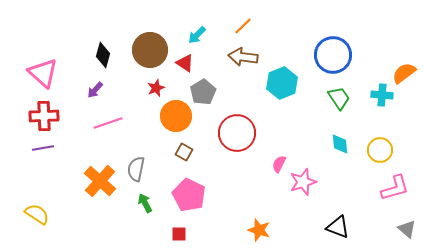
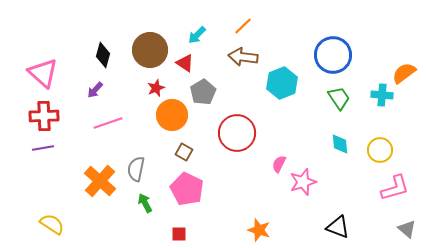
orange circle: moved 4 px left, 1 px up
pink pentagon: moved 2 px left, 6 px up
yellow semicircle: moved 15 px right, 10 px down
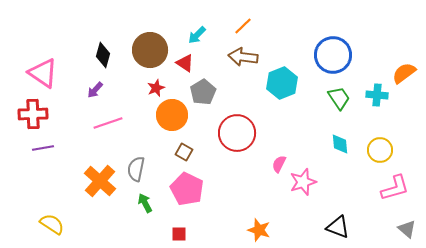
pink triangle: rotated 8 degrees counterclockwise
cyan cross: moved 5 px left
red cross: moved 11 px left, 2 px up
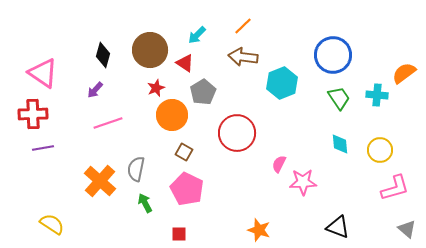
pink star: rotated 16 degrees clockwise
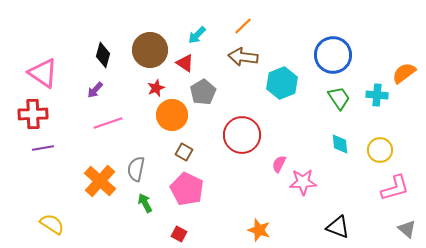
red circle: moved 5 px right, 2 px down
red square: rotated 28 degrees clockwise
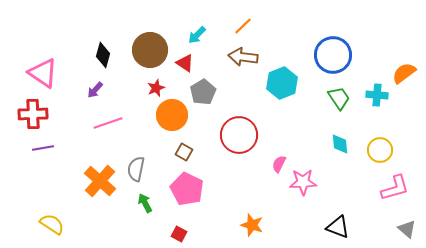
red circle: moved 3 px left
orange star: moved 7 px left, 5 px up
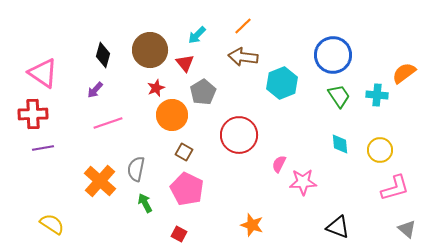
red triangle: rotated 18 degrees clockwise
green trapezoid: moved 2 px up
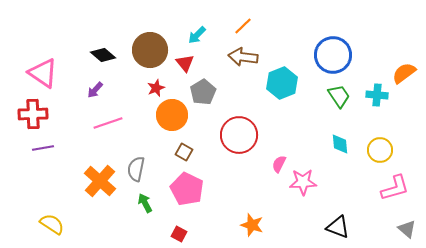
black diamond: rotated 65 degrees counterclockwise
